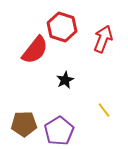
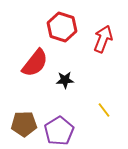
red semicircle: moved 13 px down
black star: rotated 24 degrees clockwise
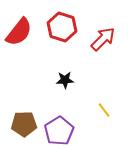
red arrow: rotated 24 degrees clockwise
red semicircle: moved 16 px left, 31 px up
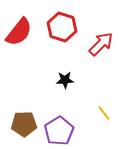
red arrow: moved 2 px left, 5 px down
yellow line: moved 3 px down
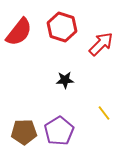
brown pentagon: moved 8 px down
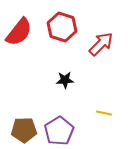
yellow line: rotated 42 degrees counterclockwise
brown pentagon: moved 2 px up
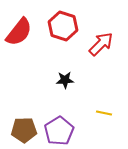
red hexagon: moved 1 px right, 1 px up
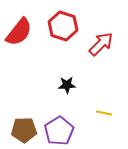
black star: moved 2 px right, 5 px down
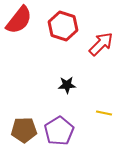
red semicircle: moved 12 px up
